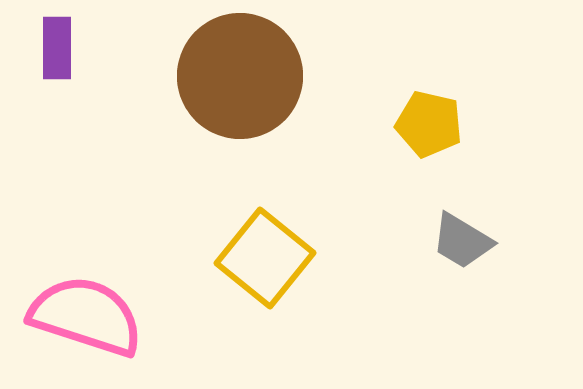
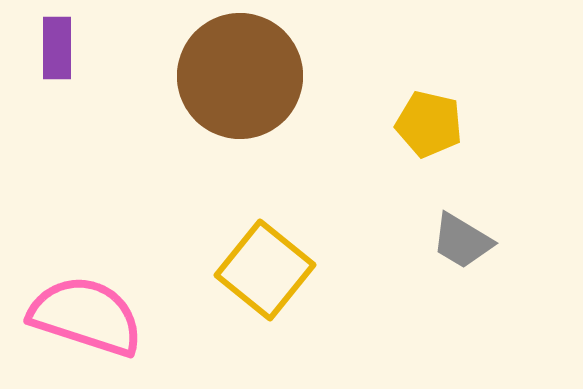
yellow square: moved 12 px down
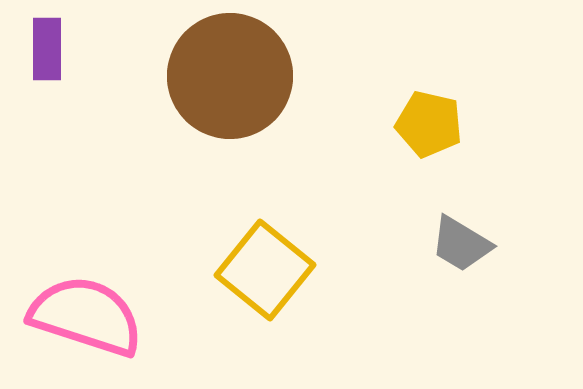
purple rectangle: moved 10 px left, 1 px down
brown circle: moved 10 px left
gray trapezoid: moved 1 px left, 3 px down
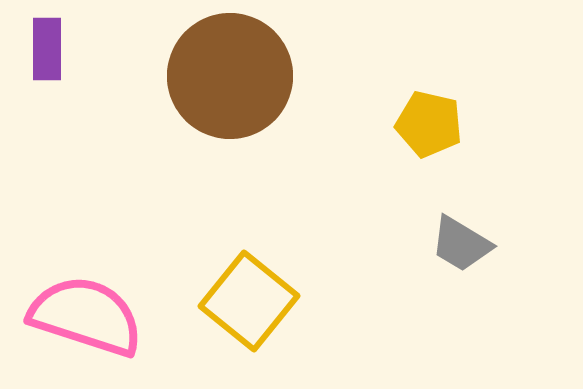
yellow square: moved 16 px left, 31 px down
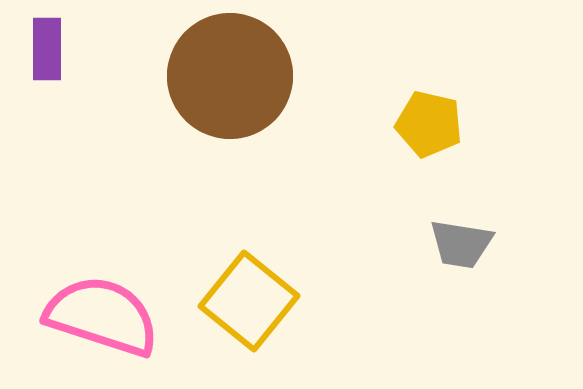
gray trapezoid: rotated 22 degrees counterclockwise
pink semicircle: moved 16 px right
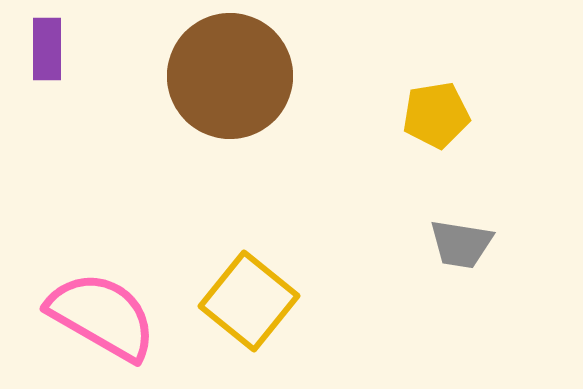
yellow pentagon: moved 7 px right, 9 px up; rotated 22 degrees counterclockwise
pink semicircle: rotated 12 degrees clockwise
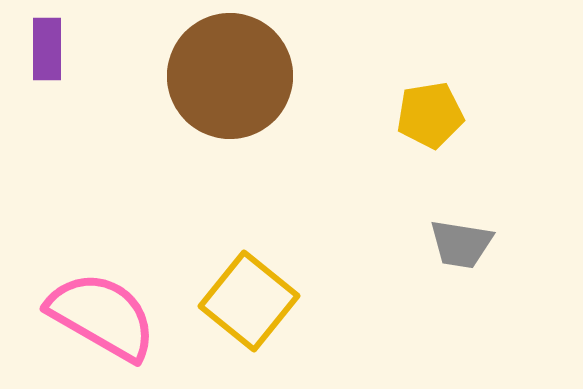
yellow pentagon: moved 6 px left
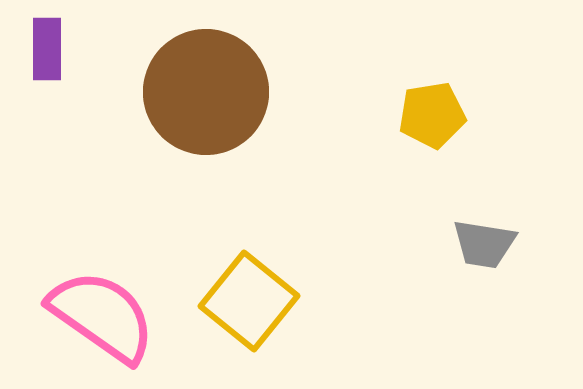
brown circle: moved 24 px left, 16 px down
yellow pentagon: moved 2 px right
gray trapezoid: moved 23 px right
pink semicircle: rotated 5 degrees clockwise
